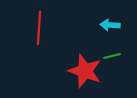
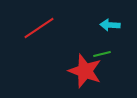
red line: rotated 52 degrees clockwise
green line: moved 10 px left, 2 px up
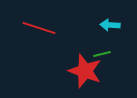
red line: rotated 52 degrees clockwise
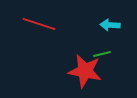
red line: moved 4 px up
red star: rotated 8 degrees counterclockwise
